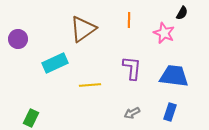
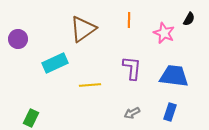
black semicircle: moved 7 px right, 6 px down
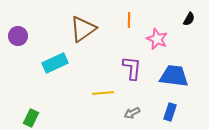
pink star: moved 7 px left, 6 px down
purple circle: moved 3 px up
yellow line: moved 13 px right, 8 px down
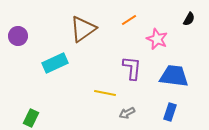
orange line: rotated 56 degrees clockwise
yellow line: moved 2 px right; rotated 15 degrees clockwise
gray arrow: moved 5 px left
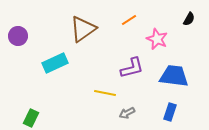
purple L-shape: rotated 70 degrees clockwise
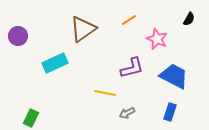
blue trapezoid: rotated 20 degrees clockwise
